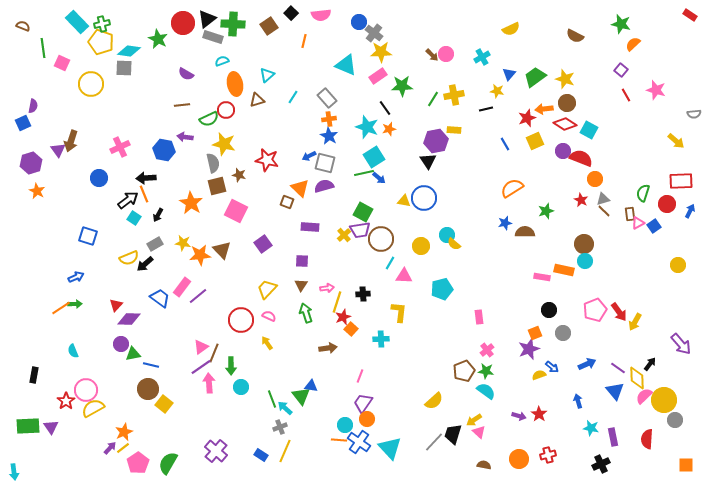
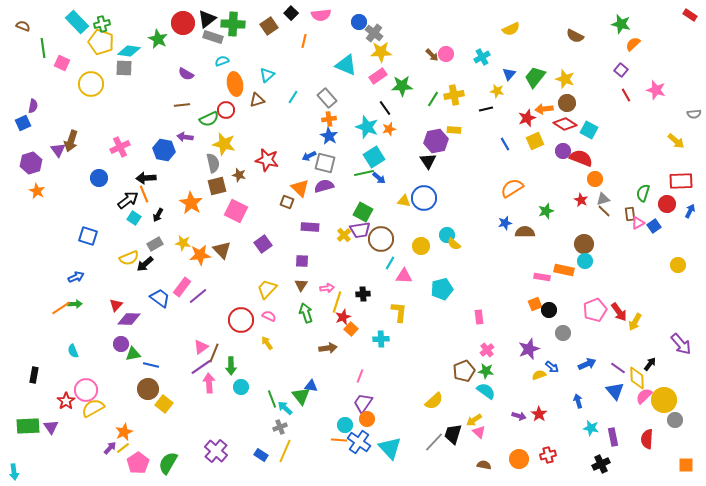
green trapezoid at (535, 77): rotated 15 degrees counterclockwise
orange square at (535, 333): moved 29 px up
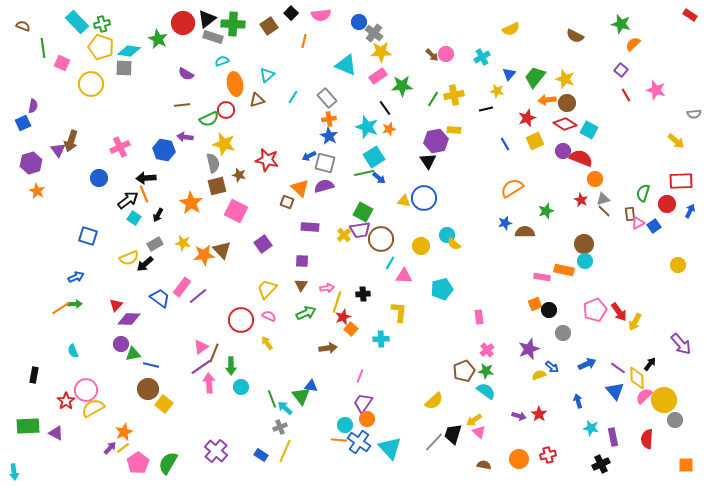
yellow pentagon at (101, 42): moved 5 px down
orange arrow at (544, 109): moved 3 px right, 9 px up
orange star at (200, 255): moved 4 px right
green arrow at (306, 313): rotated 84 degrees clockwise
purple triangle at (51, 427): moved 5 px right, 6 px down; rotated 28 degrees counterclockwise
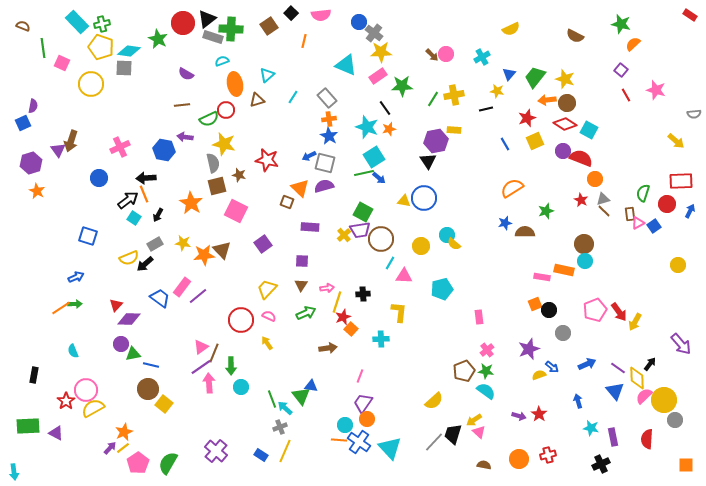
green cross at (233, 24): moved 2 px left, 5 px down
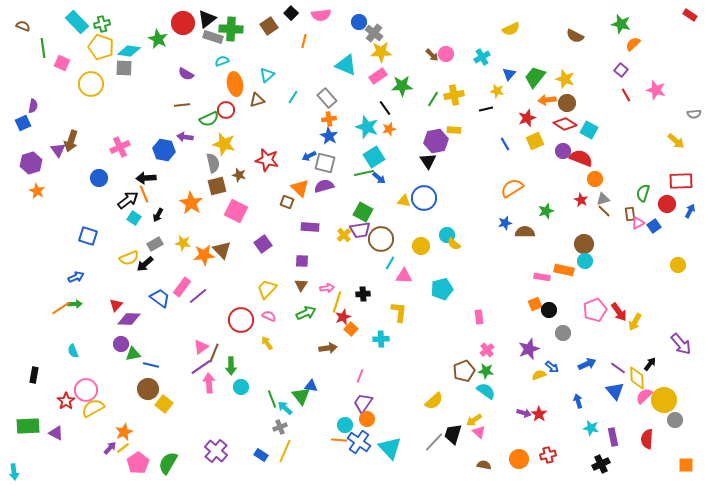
purple arrow at (519, 416): moved 5 px right, 3 px up
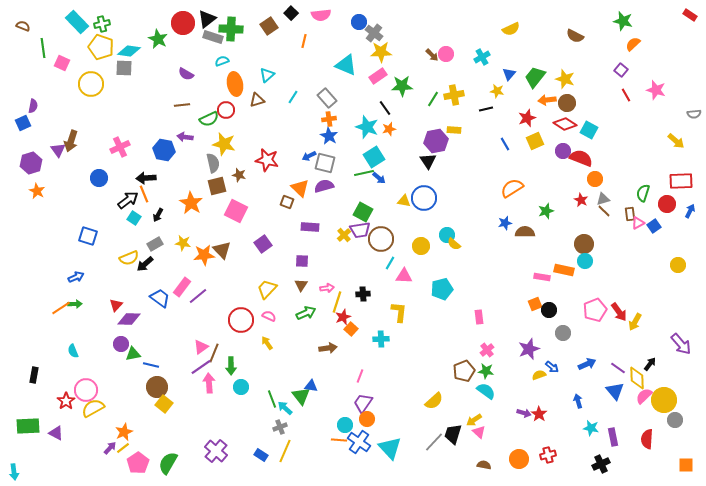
green star at (621, 24): moved 2 px right, 3 px up
brown circle at (148, 389): moved 9 px right, 2 px up
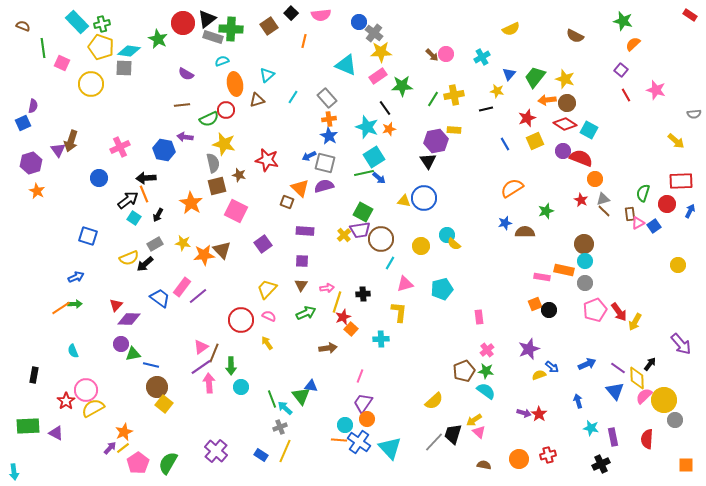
purple rectangle at (310, 227): moved 5 px left, 4 px down
pink triangle at (404, 276): moved 1 px right, 8 px down; rotated 18 degrees counterclockwise
gray circle at (563, 333): moved 22 px right, 50 px up
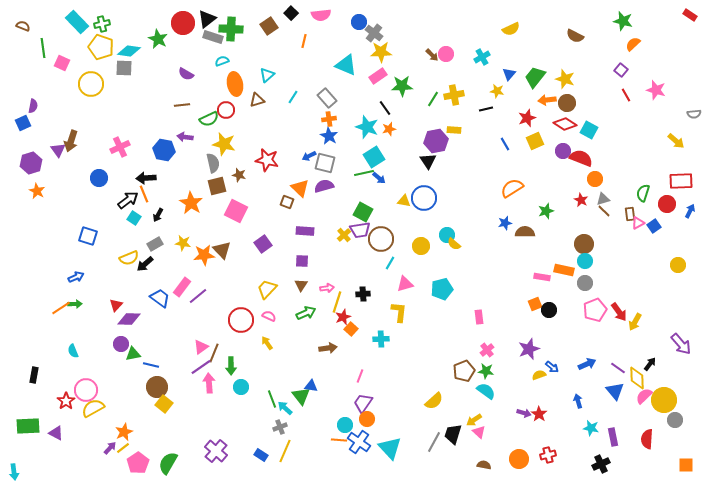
gray line at (434, 442): rotated 15 degrees counterclockwise
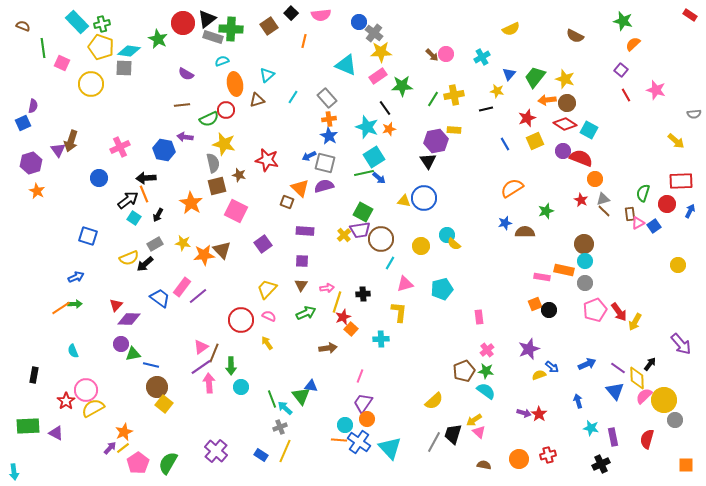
red semicircle at (647, 439): rotated 12 degrees clockwise
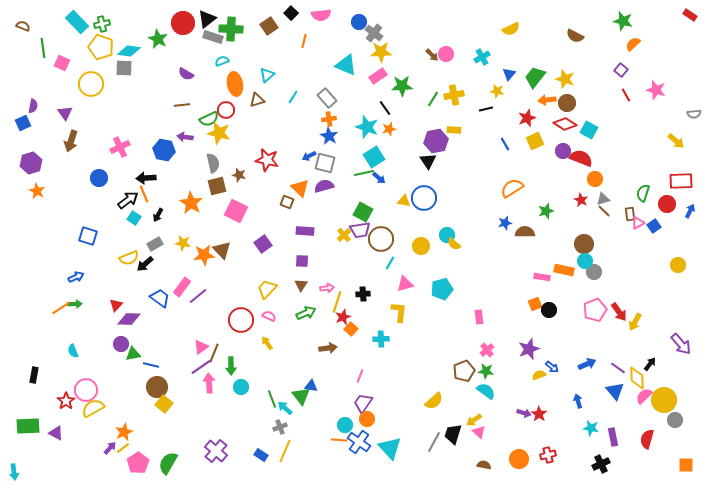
yellow star at (224, 144): moved 5 px left, 11 px up
purple triangle at (58, 150): moved 7 px right, 37 px up
gray circle at (585, 283): moved 9 px right, 11 px up
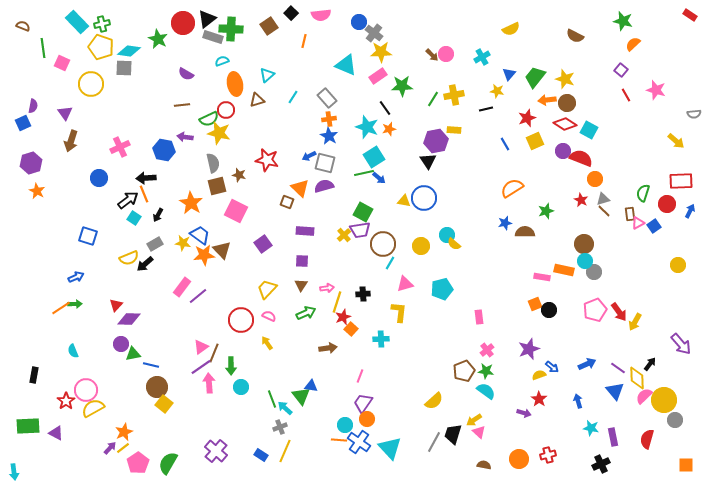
brown circle at (381, 239): moved 2 px right, 5 px down
blue trapezoid at (160, 298): moved 40 px right, 63 px up
red star at (539, 414): moved 15 px up
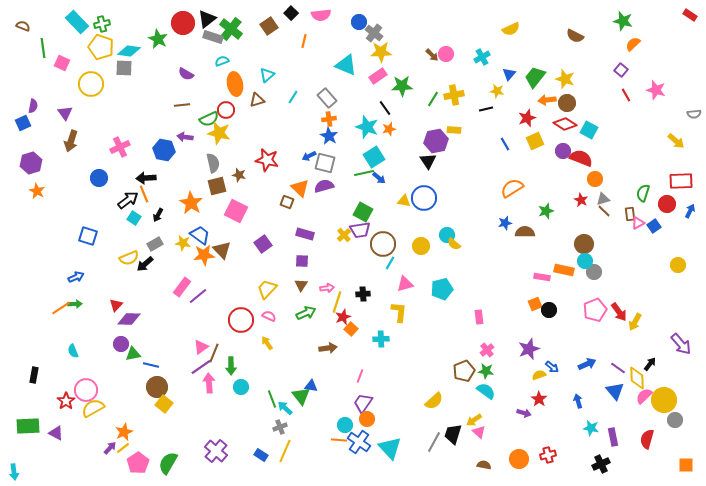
green cross at (231, 29): rotated 35 degrees clockwise
purple rectangle at (305, 231): moved 3 px down; rotated 12 degrees clockwise
